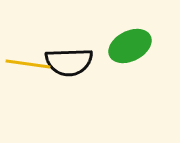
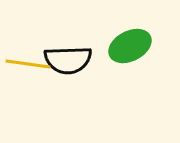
black semicircle: moved 1 px left, 2 px up
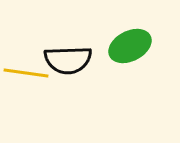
yellow line: moved 2 px left, 9 px down
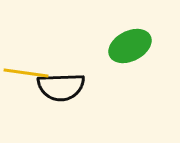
black semicircle: moved 7 px left, 27 px down
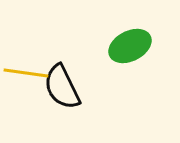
black semicircle: moved 1 px right; rotated 66 degrees clockwise
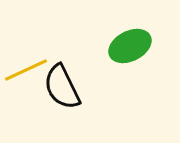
yellow line: moved 3 px up; rotated 33 degrees counterclockwise
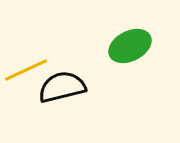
black semicircle: rotated 102 degrees clockwise
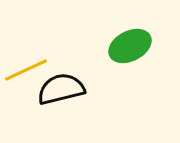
black semicircle: moved 1 px left, 2 px down
